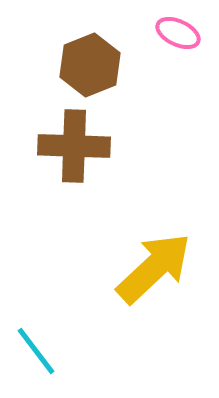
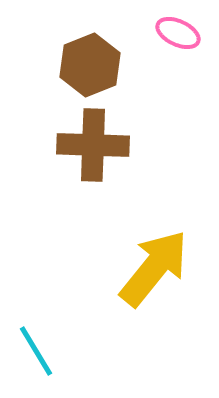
brown cross: moved 19 px right, 1 px up
yellow arrow: rotated 8 degrees counterclockwise
cyan line: rotated 6 degrees clockwise
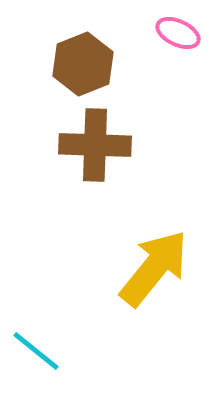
brown hexagon: moved 7 px left, 1 px up
brown cross: moved 2 px right
cyan line: rotated 20 degrees counterclockwise
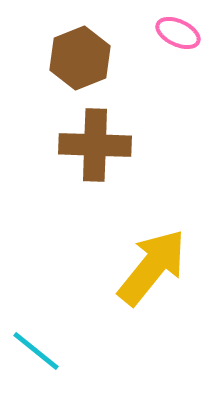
brown hexagon: moved 3 px left, 6 px up
yellow arrow: moved 2 px left, 1 px up
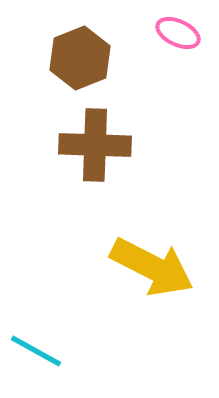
yellow arrow: rotated 78 degrees clockwise
cyan line: rotated 10 degrees counterclockwise
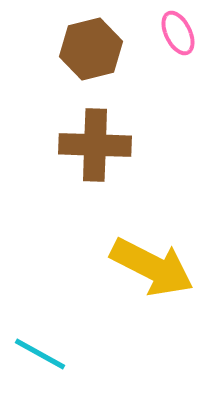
pink ellipse: rotated 39 degrees clockwise
brown hexagon: moved 11 px right, 9 px up; rotated 8 degrees clockwise
cyan line: moved 4 px right, 3 px down
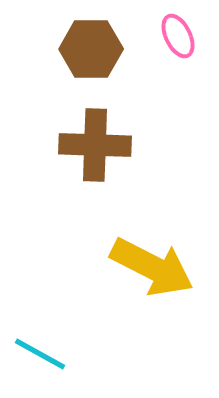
pink ellipse: moved 3 px down
brown hexagon: rotated 14 degrees clockwise
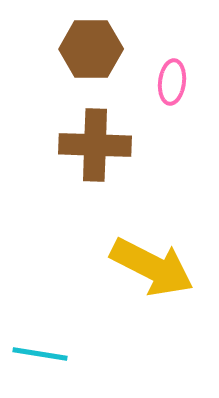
pink ellipse: moved 6 px left, 46 px down; rotated 33 degrees clockwise
cyan line: rotated 20 degrees counterclockwise
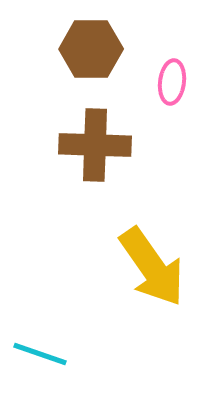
yellow arrow: rotated 28 degrees clockwise
cyan line: rotated 10 degrees clockwise
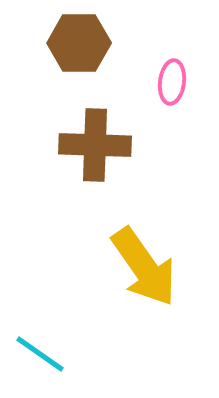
brown hexagon: moved 12 px left, 6 px up
yellow arrow: moved 8 px left
cyan line: rotated 16 degrees clockwise
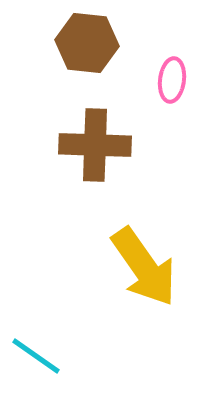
brown hexagon: moved 8 px right; rotated 6 degrees clockwise
pink ellipse: moved 2 px up
cyan line: moved 4 px left, 2 px down
